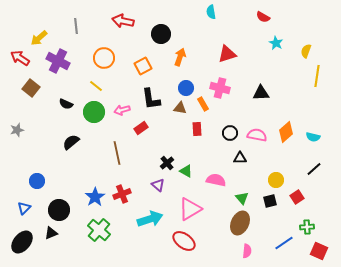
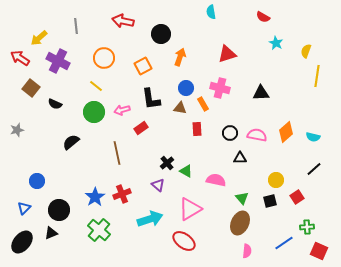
black semicircle at (66, 104): moved 11 px left
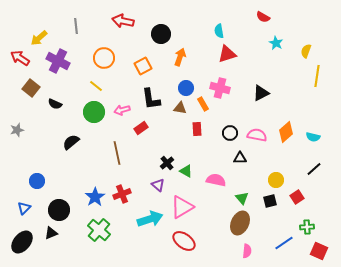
cyan semicircle at (211, 12): moved 8 px right, 19 px down
black triangle at (261, 93): rotated 24 degrees counterclockwise
pink triangle at (190, 209): moved 8 px left, 2 px up
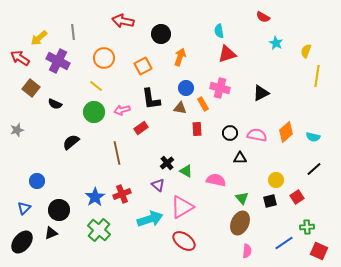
gray line at (76, 26): moved 3 px left, 6 px down
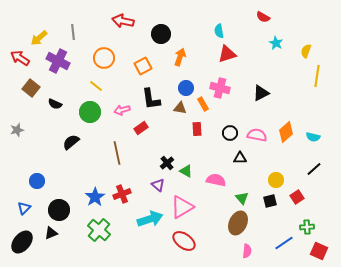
green circle at (94, 112): moved 4 px left
brown ellipse at (240, 223): moved 2 px left
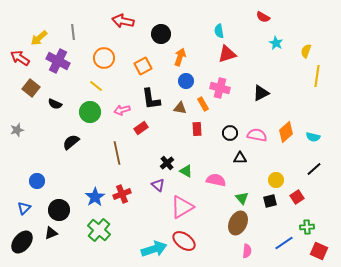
blue circle at (186, 88): moved 7 px up
cyan arrow at (150, 219): moved 4 px right, 30 px down
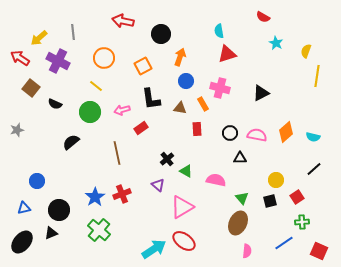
black cross at (167, 163): moved 4 px up
blue triangle at (24, 208): rotated 32 degrees clockwise
green cross at (307, 227): moved 5 px left, 5 px up
cyan arrow at (154, 249): rotated 15 degrees counterclockwise
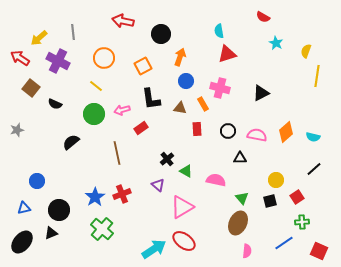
green circle at (90, 112): moved 4 px right, 2 px down
black circle at (230, 133): moved 2 px left, 2 px up
green cross at (99, 230): moved 3 px right, 1 px up
